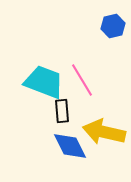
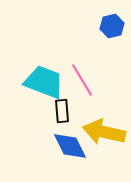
blue hexagon: moved 1 px left
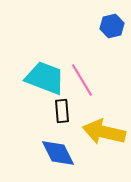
cyan trapezoid: moved 1 px right, 4 px up
blue diamond: moved 12 px left, 7 px down
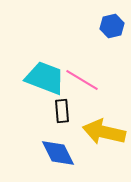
pink line: rotated 28 degrees counterclockwise
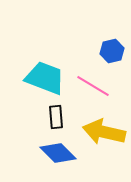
blue hexagon: moved 25 px down
pink line: moved 11 px right, 6 px down
black rectangle: moved 6 px left, 6 px down
blue diamond: rotated 18 degrees counterclockwise
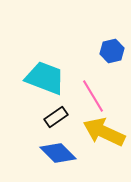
pink line: moved 10 px down; rotated 28 degrees clockwise
black rectangle: rotated 60 degrees clockwise
yellow arrow: rotated 12 degrees clockwise
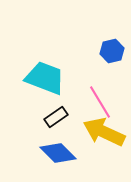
pink line: moved 7 px right, 6 px down
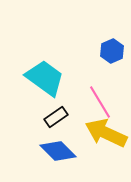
blue hexagon: rotated 10 degrees counterclockwise
cyan trapezoid: rotated 15 degrees clockwise
yellow arrow: moved 2 px right, 1 px down
blue diamond: moved 2 px up
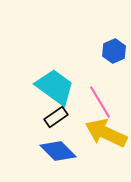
blue hexagon: moved 2 px right
cyan trapezoid: moved 10 px right, 9 px down
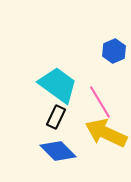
cyan trapezoid: moved 3 px right, 2 px up
black rectangle: rotated 30 degrees counterclockwise
